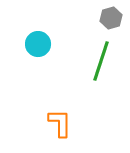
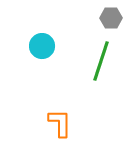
gray hexagon: rotated 15 degrees clockwise
cyan circle: moved 4 px right, 2 px down
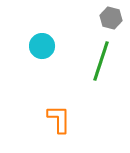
gray hexagon: rotated 15 degrees clockwise
orange L-shape: moved 1 px left, 4 px up
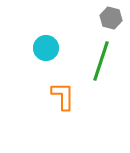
cyan circle: moved 4 px right, 2 px down
orange L-shape: moved 4 px right, 23 px up
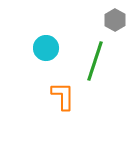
gray hexagon: moved 4 px right, 2 px down; rotated 15 degrees clockwise
green line: moved 6 px left
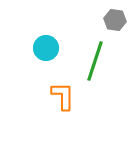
gray hexagon: rotated 20 degrees counterclockwise
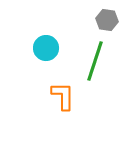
gray hexagon: moved 8 px left
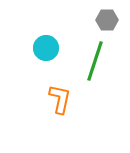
gray hexagon: rotated 10 degrees counterclockwise
orange L-shape: moved 3 px left, 3 px down; rotated 12 degrees clockwise
